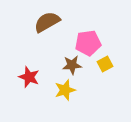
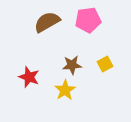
pink pentagon: moved 23 px up
yellow star: rotated 15 degrees counterclockwise
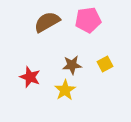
red star: moved 1 px right
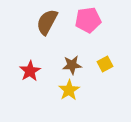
brown semicircle: rotated 32 degrees counterclockwise
red star: moved 6 px up; rotated 20 degrees clockwise
yellow star: moved 4 px right
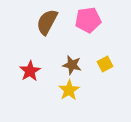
brown star: rotated 18 degrees clockwise
